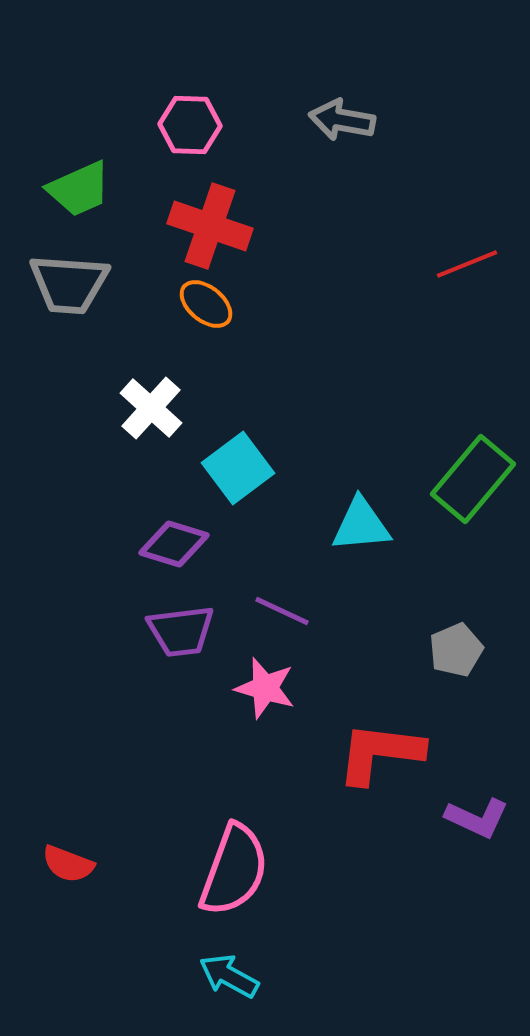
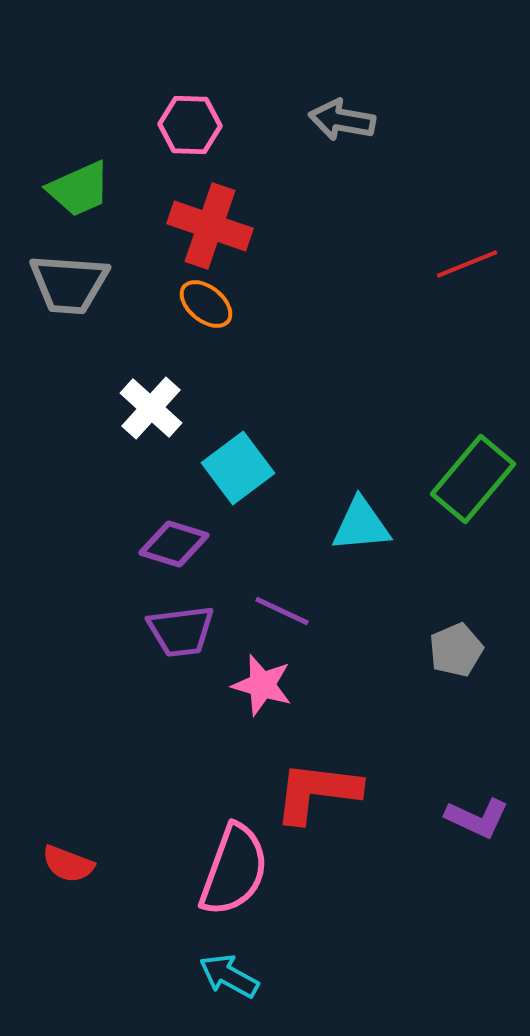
pink star: moved 3 px left, 3 px up
red L-shape: moved 63 px left, 39 px down
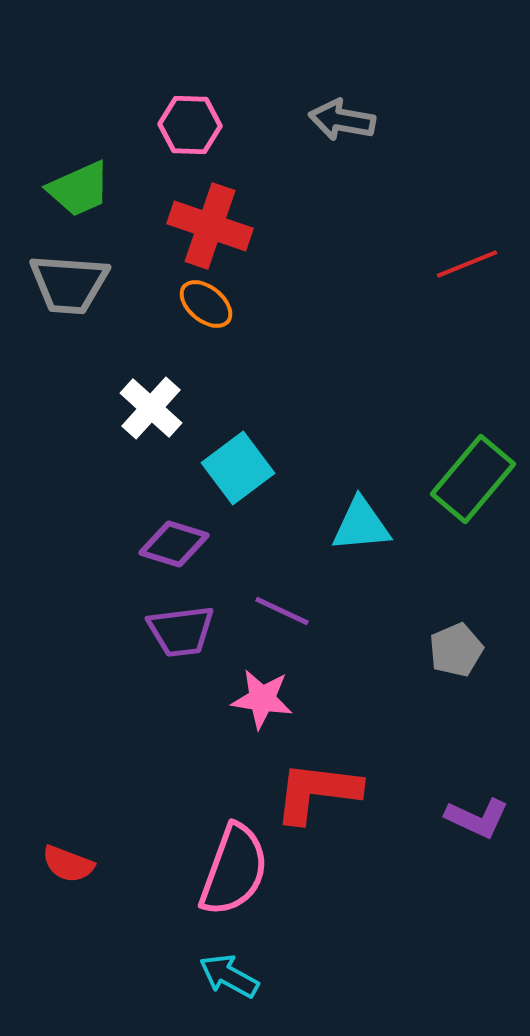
pink star: moved 14 px down; rotated 8 degrees counterclockwise
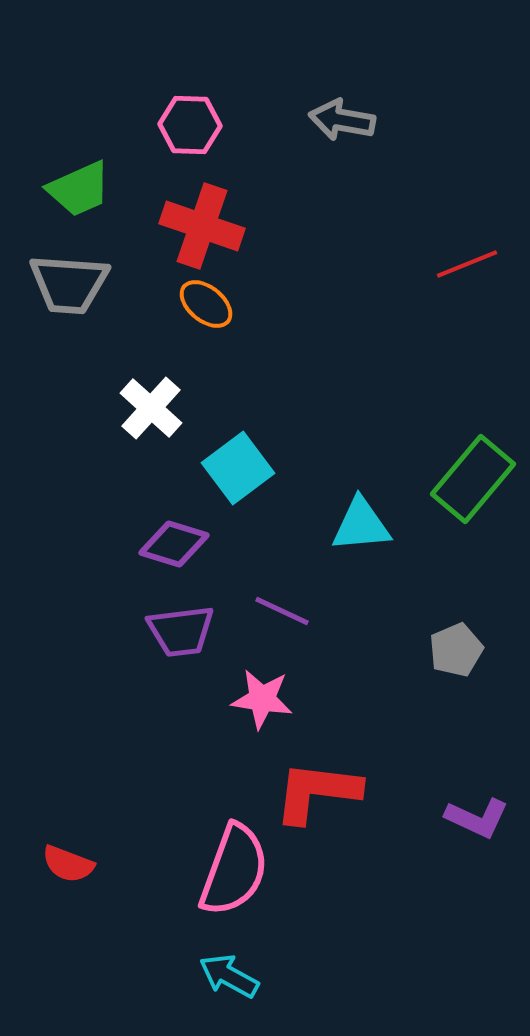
red cross: moved 8 px left
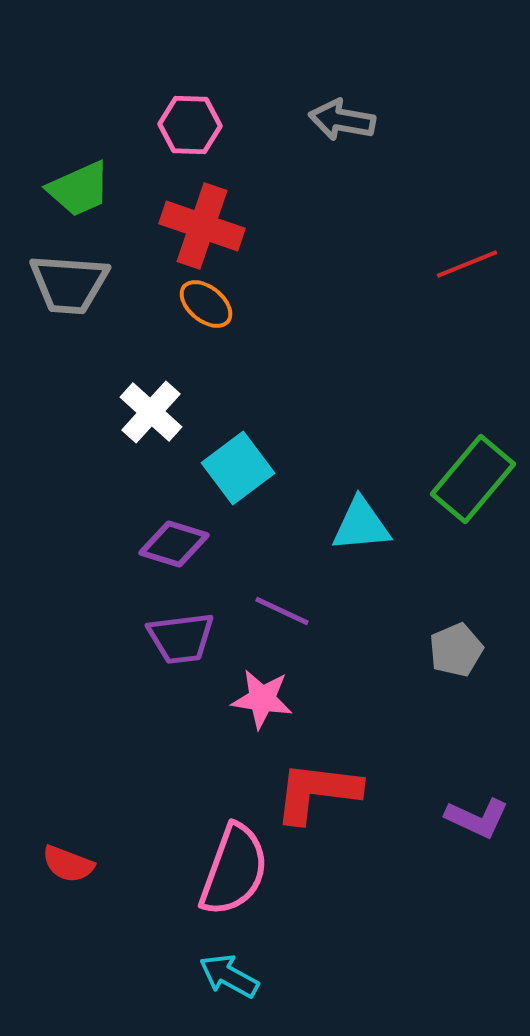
white cross: moved 4 px down
purple trapezoid: moved 7 px down
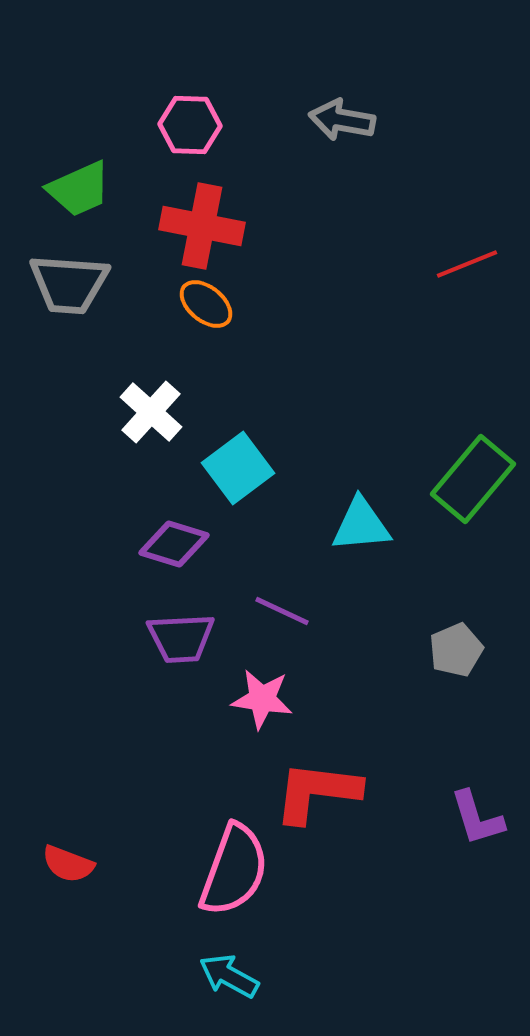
red cross: rotated 8 degrees counterclockwise
purple trapezoid: rotated 4 degrees clockwise
purple L-shape: rotated 48 degrees clockwise
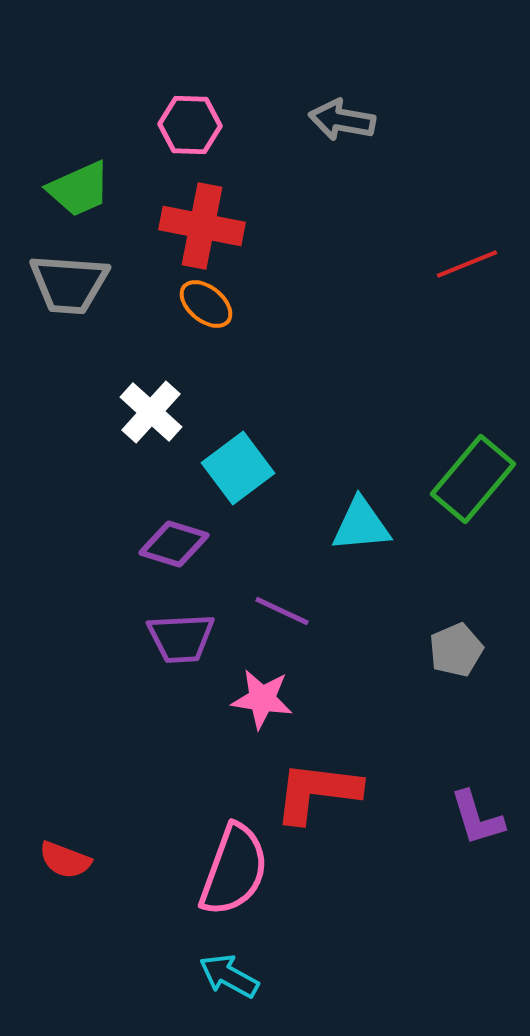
red semicircle: moved 3 px left, 4 px up
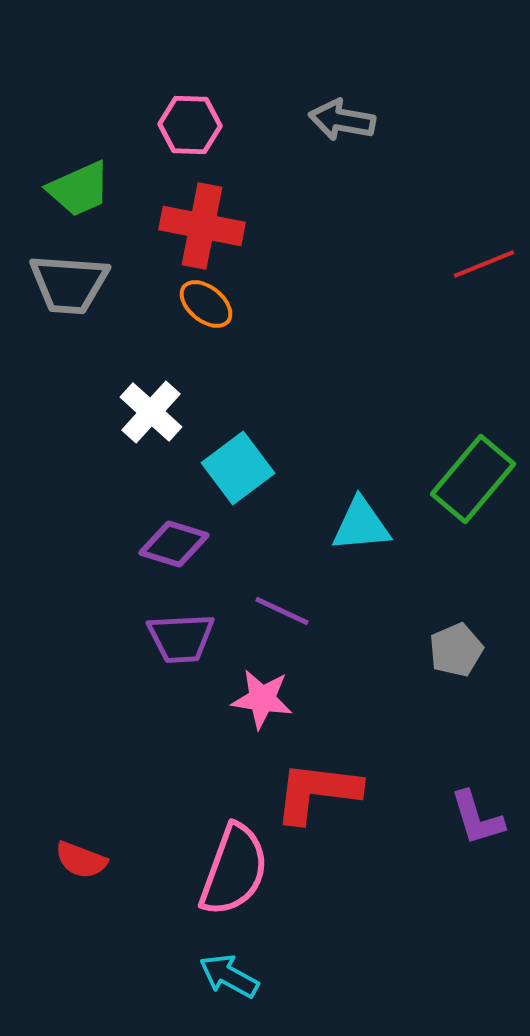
red line: moved 17 px right
red semicircle: moved 16 px right
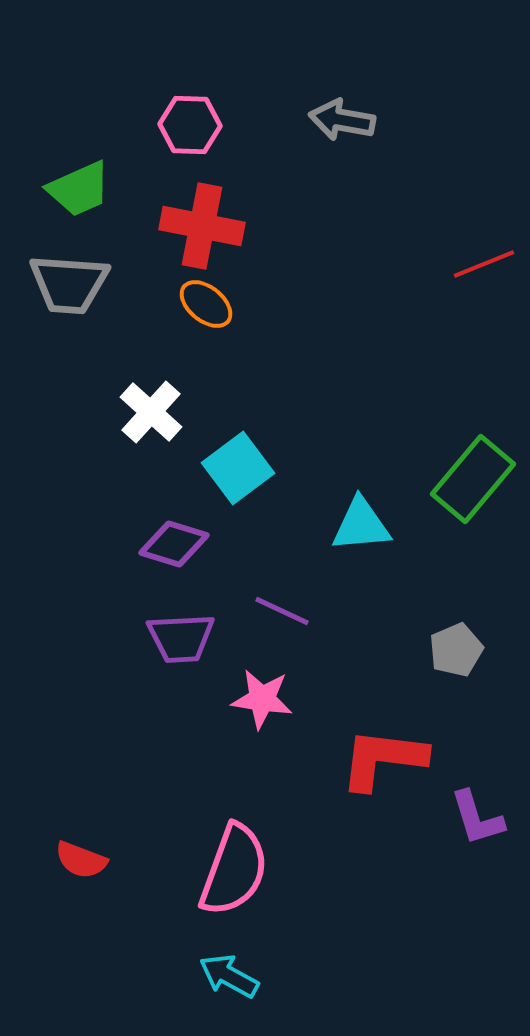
red L-shape: moved 66 px right, 33 px up
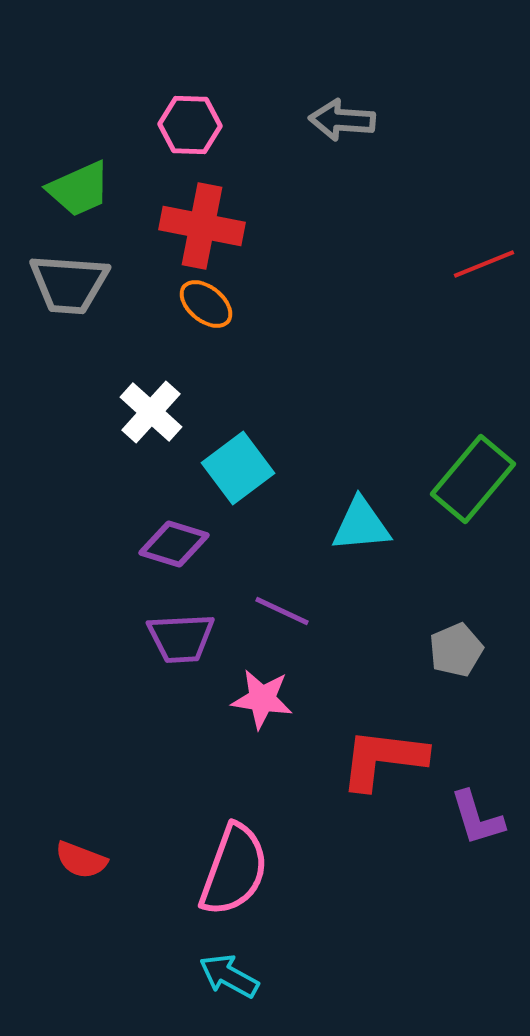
gray arrow: rotated 6 degrees counterclockwise
